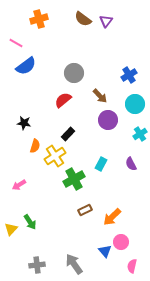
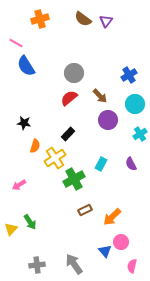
orange cross: moved 1 px right
blue semicircle: rotated 95 degrees clockwise
red semicircle: moved 6 px right, 2 px up
yellow cross: moved 2 px down
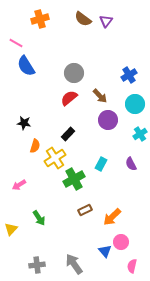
green arrow: moved 9 px right, 4 px up
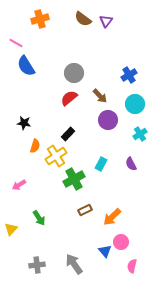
yellow cross: moved 1 px right, 2 px up
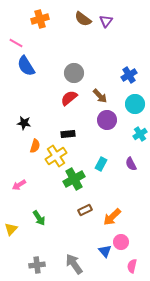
purple circle: moved 1 px left
black rectangle: rotated 40 degrees clockwise
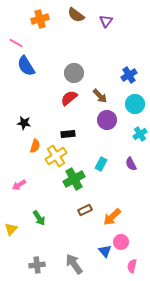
brown semicircle: moved 7 px left, 4 px up
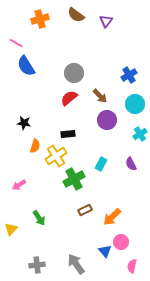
gray arrow: moved 2 px right
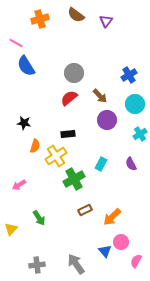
pink semicircle: moved 4 px right, 5 px up; rotated 16 degrees clockwise
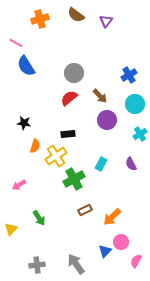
blue triangle: rotated 24 degrees clockwise
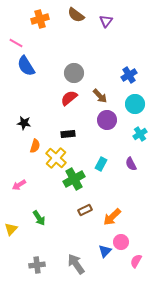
yellow cross: moved 2 px down; rotated 15 degrees counterclockwise
